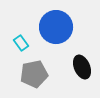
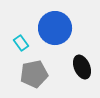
blue circle: moved 1 px left, 1 px down
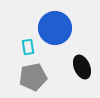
cyan rectangle: moved 7 px right, 4 px down; rotated 28 degrees clockwise
gray pentagon: moved 1 px left, 3 px down
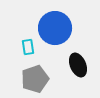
black ellipse: moved 4 px left, 2 px up
gray pentagon: moved 2 px right, 2 px down; rotated 8 degrees counterclockwise
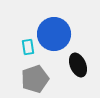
blue circle: moved 1 px left, 6 px down
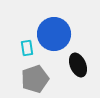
cyan rectangle: moved 1 px left, 1 px down
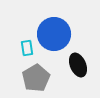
gray pentagon: moved 1 px right, 1 px up; rotated 12 degrees counterclockwise
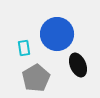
blue circle: moved 3 px right
cyan rectangle: moved 3 px left
